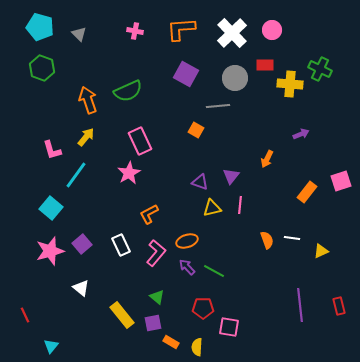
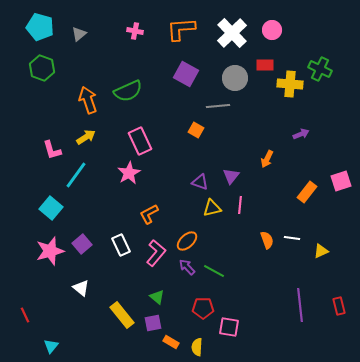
gray triangle at (79, 34): rotated 35 degrees clockwise
yellow arrow at (86, 137): rotated 18 degrees clockwise
orange ellipse at (187, 241): rotated 25 degrees counterclockwise
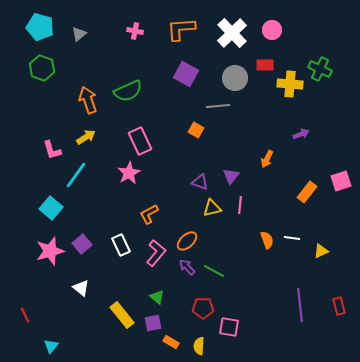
yellow semicircle at (197, 347): moved 2 px right, 1 px up
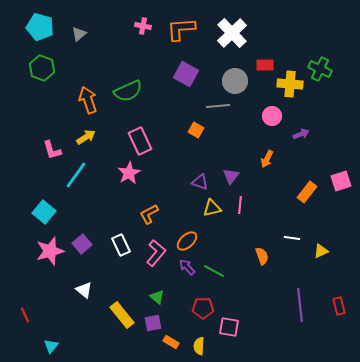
pink circle at (272, 30): moved 86 px down
pink cross at (135, 31): moved 8 px right, 5 px up
gray circle at (235, 78): moved 3 px down
cyan square at (51, 208): moved 7 px left, 4 px down
orange semicircle at (267, 240): moved 5 px left, 16 px down
white triangle at (81, 288): moved 3 px right, 2 px down
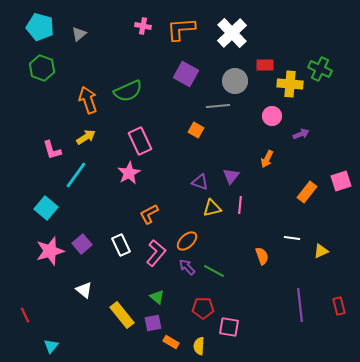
cyan square at (44, 212): moved 2 px right, 4 px up
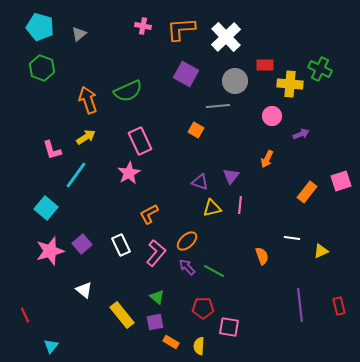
white cross at (232, 33): moved 6 px left, 4 px down
purple square at (153, 323): moved 2 px right, 1 px up
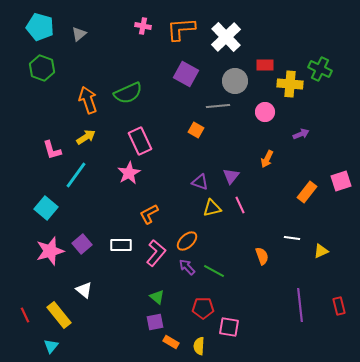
green semicircle at (128, 91): moved 2 px down
pink circle at (272, 116): moved 7 px left, 4 px up
pink line at (240, 205): rotated 30 degrees counterclockwise
white rectangle at (121, 245): rotated 65 degrees counterclockwise
yellow rectangle at (122, 315): moved 63 px left
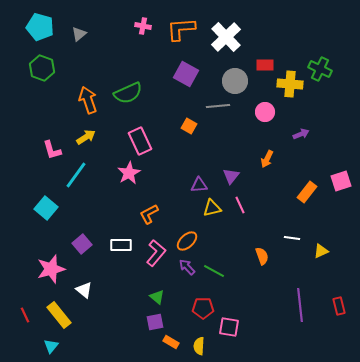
orange square at (196, 130): moved 7 px left, 4 px up
purple triangle at (200, 182): moved 1 px left, 3 px down; rotated 24 degrees counterclockwise
pink star at (50, 251): moved 1 px right, 18 px down
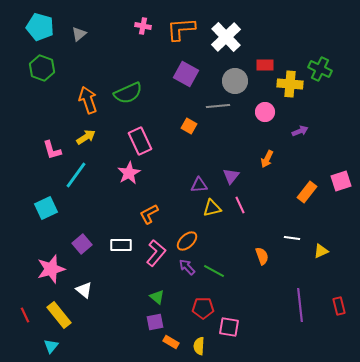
purple arrow at (301, 134): moved 1 px left, 3 px up
cyan square at (46, 208): rotated 25 degrees clockwise
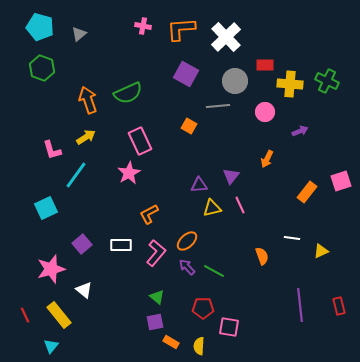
green cross at (320, 69): moved 7 px right, 12 px down
